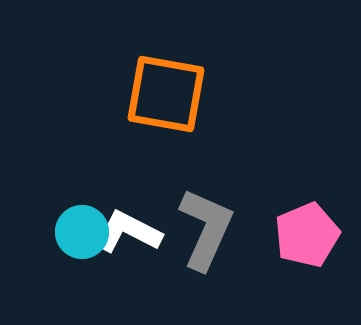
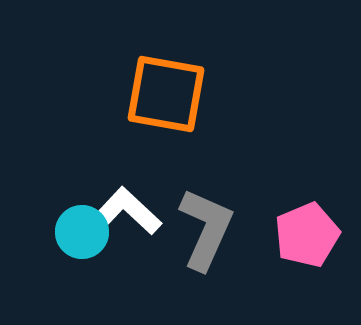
white L-shape: moved 21 px up; rotated 16 degrees clockwise
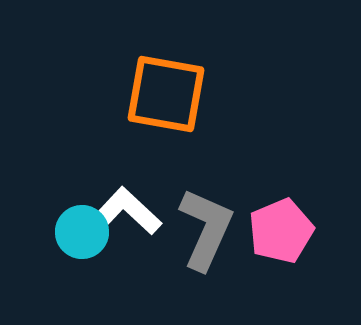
pink pentagon: moved 26 px left, 4 px up
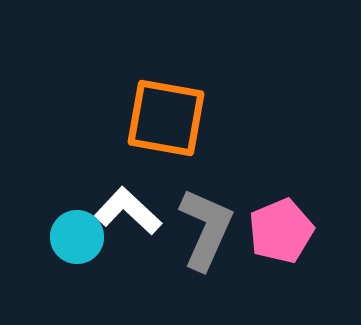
orange square: moved 24 px down
cyan circle: moved 5 px left, 5 px down
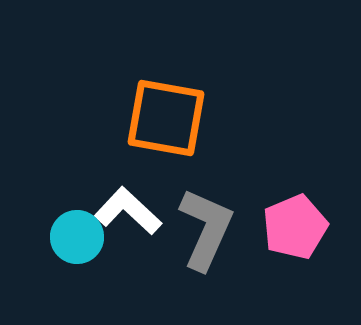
pink pentagon: moved 14 px right, 4 px up
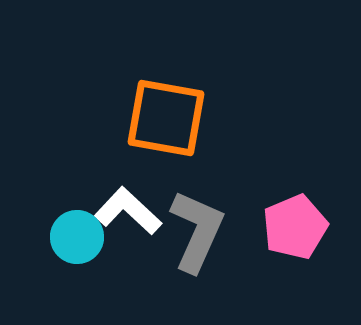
gray L-shape: moved 9 px left, 2 px down
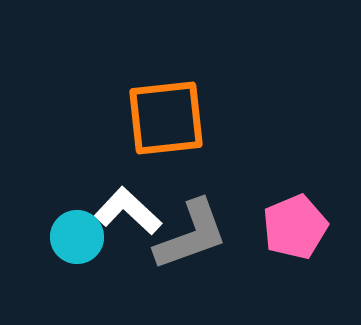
orange square: rotated 16 degrees counterclockwise
gray L-shape: moved 6 px left, 4 px down; rotated 46 degrees clockwise
